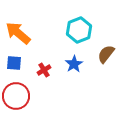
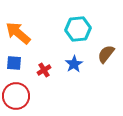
cyan hexagon: moved 1 px left, 1 px up; rotated 15 degrees clockwise
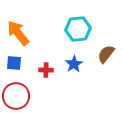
orange arrow: rotated 12 degrees clockwise
red cross: moved 2 px right; rotated 32 degrees clockwise
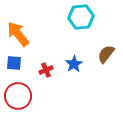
cyan hexagon: moved 3 px right, 12 px up
orange arrow: moved 1 px down
red cross: rotated 24 degrees counterclockwise
red circle: moved 2 px right
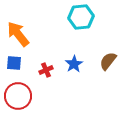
brown semicircle: moved 2 px right, 7 px down
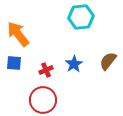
red circle: moved 25 px right, 4 px down
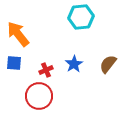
brown semicircle: moved 3 px down
red circle: moved 4 px left, 4 px up
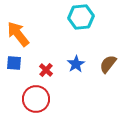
blue star: moved 2 px right
red cross: rotated 24 degrees counterclockwise
red circle: moved 3 px left, 3 px down
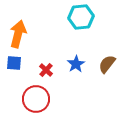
orange arrow: rotated 52 degrees clockwise
brown semicircle: moved 1 px left
